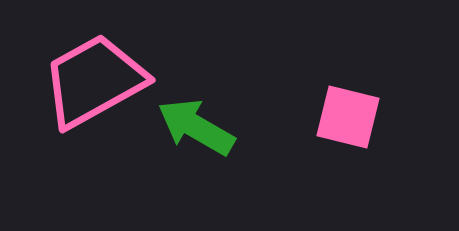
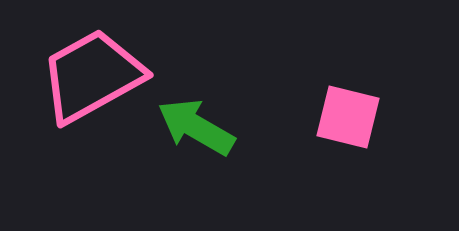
pink trapezoid: moved 2 px left, 5 px up
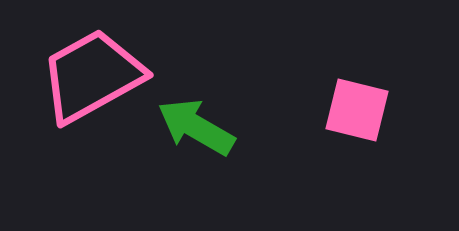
pink square: moved 9 px right, 7 px up
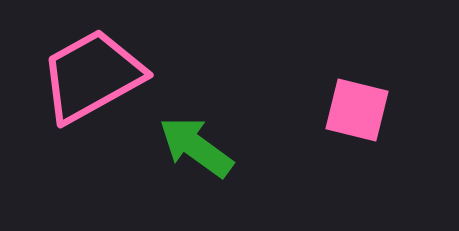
green arrow: moved 20 px down; rotated 6 degrees clockwise
